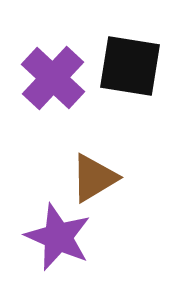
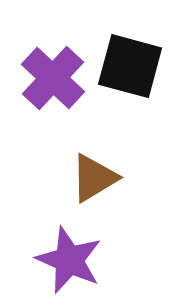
black square: rotated 6 degrees clockwise
purple star: moved 11 px right, 23 px down
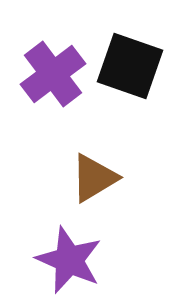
black square: rotated 4 degrees clockwise
purple cross: moved 4 px up; rotated 10 degrees clockwise
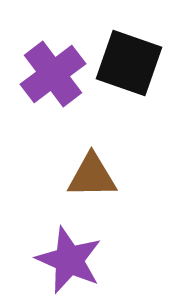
black square: moved 1 px left, 3 px up
brown triangle: moved 2 px left, 2 px up; rotated 30 degrees clockwise
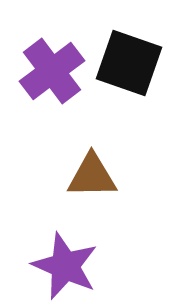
purple cross: moved 1 px left, 3 px up
purple star: moved 4 px left, 6 px down
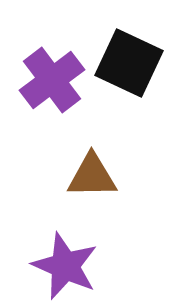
black square: rotated 6 degrees clockwise
purple cross: moved 9 px down
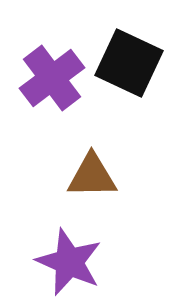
purple cross: moved 2 px up
purple star: moved 4 px right, 4 px up
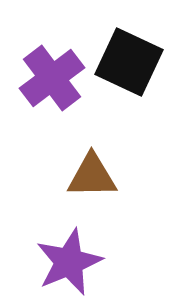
black square: moved 1 px up
purple star: rotated 26 degrees clockwise
